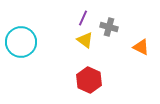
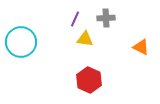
purple line: moved 8 px left, 1 px down
gray cross: moved 3 px left, 9 px up; rotated 18 degrees counterclockwise
yellow triangle: moved 1 px up; rotated 30 degrees counterclockwise
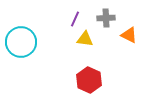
orange triangle: moved 12 px left, 12 px up
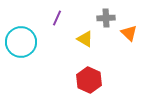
purple line: moved 18 px left, 1 px up
orange triangle: moved 2 px up; rotated 18 degrees clockwise
yellow triangle: rotated 24 degrees clockwise
